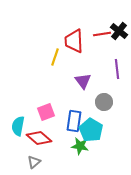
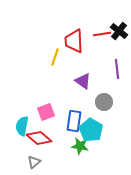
purple triangle: rotated 18 degrees counterclockwise
cyan semicircle: moved 4 px right
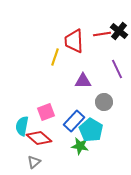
purple line: rotated 18 degrees counterclockwise
purple triangle: rotated 36 degrees counterclockwise
blue rectangle: rotated 35 degrees clockwise
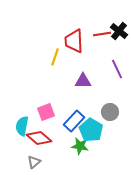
gray circle: moved 6 px right, 10 px down
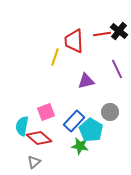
purple triangle: moved 3 px right; rotated 12 degrees counterclockwise
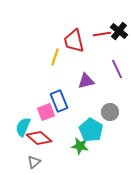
red trapezoid: rotated 10 degrees counterclockwise
blue rectangle: moved 15 px left, 20 px up; rotated 65 degrees counterclockwise
cyan semicircle: moved 1 px right, 1 px down; rotated 12 degrees clockwise
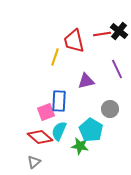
blue rectangle: rotated 25 degrees clockwise
gray circle: moved 3 px up
cyan semicircle: moved 36 px right, 4 px down
red diamond: moved 1 px right, 1 px up
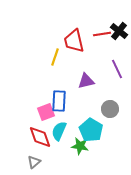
red diamond: rotated 30 degrees clockwise
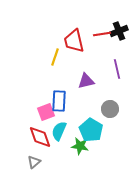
black cross: rotated 30 degrees clockwise
purple line: rotated 12 degrees clockwise
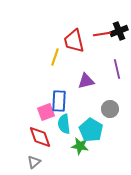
cyan semicircle: moved 5 px right, 7 px up; rotated 30 degrees counterclockwise
